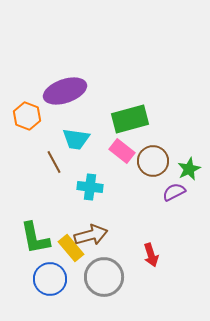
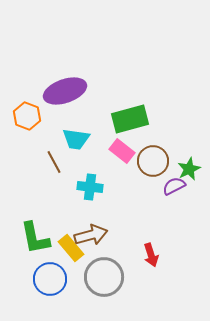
purple semicircle: moved 6 px up
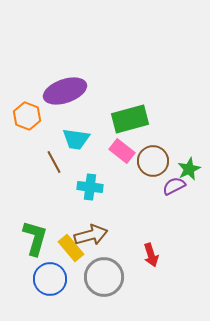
green L-shape: rotated 153 degrees counterclockwise
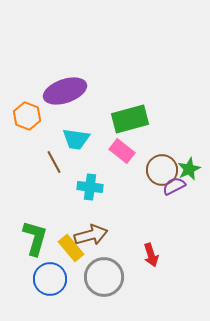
brown circle: moved 9 px right, 9 px down
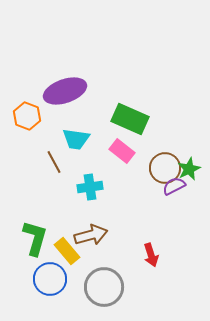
green rectangle: rotated 39 degrees clockwise
brown circle: moved 3 px right, 2 px up
cyan cross: rotated 15 degrees counterclockwise
yellow rectangle: moved 4 px left, 3 px down
gray circle: moved 10 px down
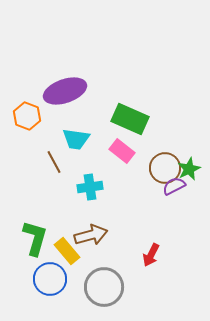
red arrow: rotated 45 degrees clockwise
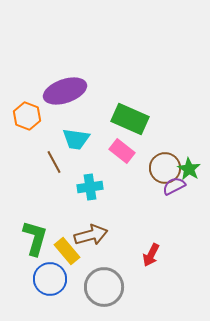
green star: rotated 15 degrees counterclockwise
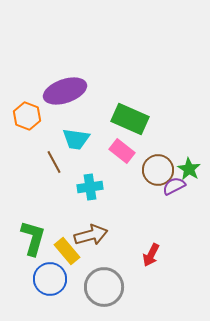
brown circle: moved 7 px left, 2 px down
green L-shape: moved 2 px left
